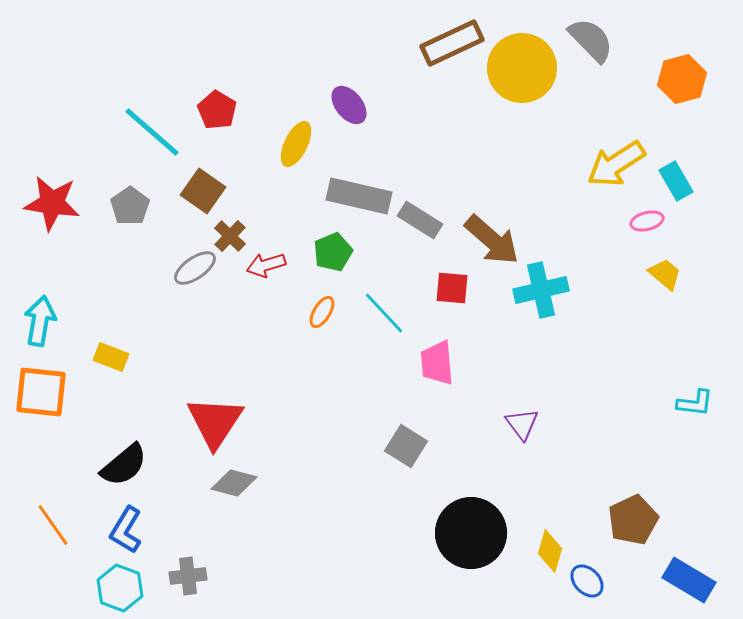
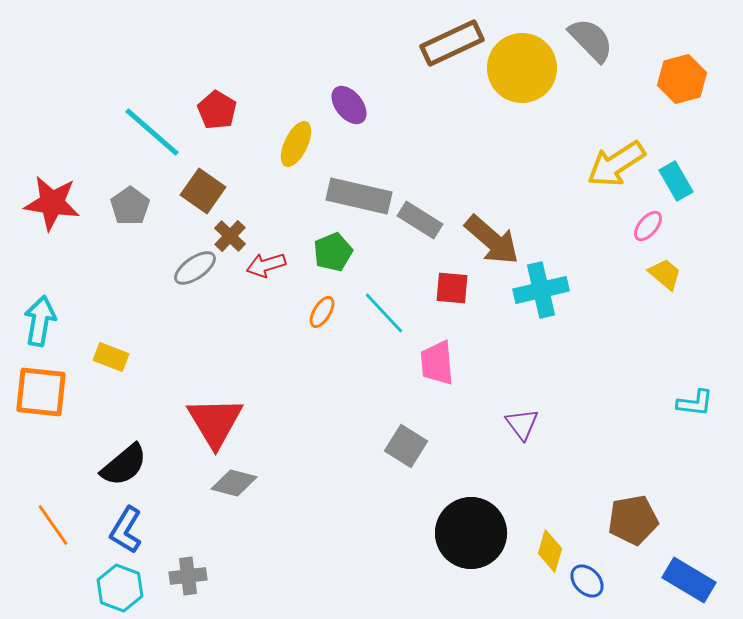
pink ellipse at (647, 221): moved 1 px right, 5 px down; rotated 36 degrees counterclockwise
red triangle at (215, 422): rotated 4 degrees counterclockwise
brown pentagon at (633, 520): rotated 15 degrees clockwise
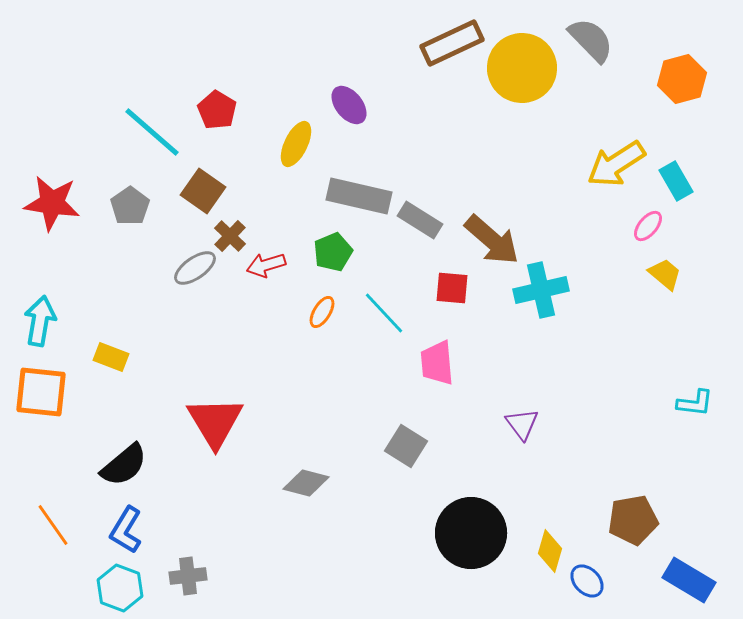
gray diamond at (234, 483): moved 72 px right
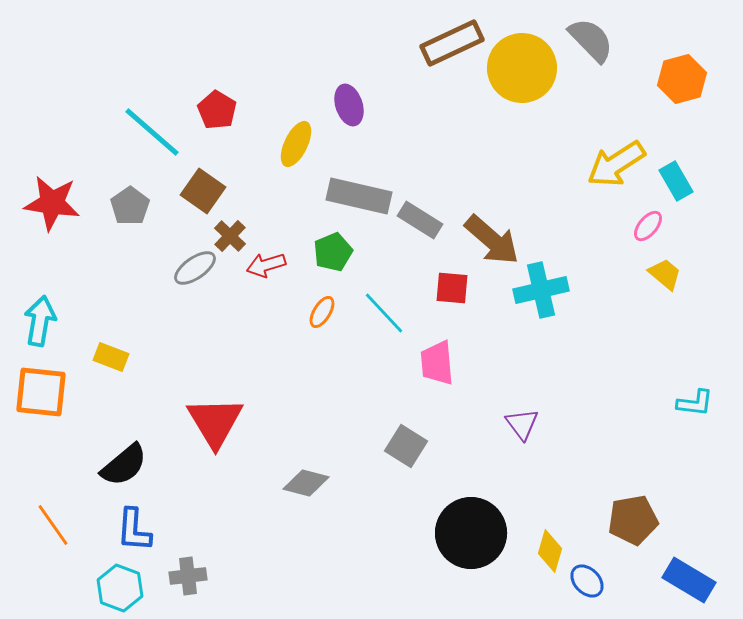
purple ellipse at (349, 105): rotated 21 degrees clockwise
blue L-shape at (126, 530): moved 8 px right; rotated 27 degrees counterclockwise
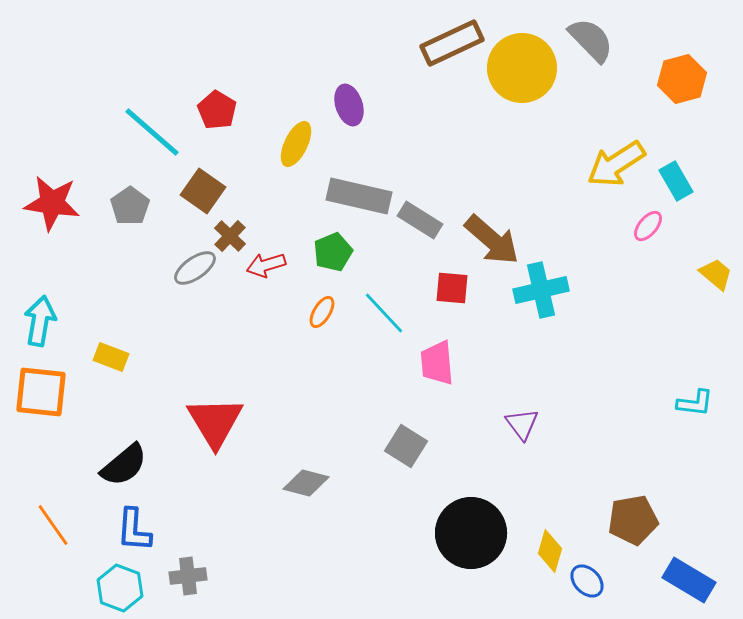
yellow trapezoid at (665, 274): moved 51 px right
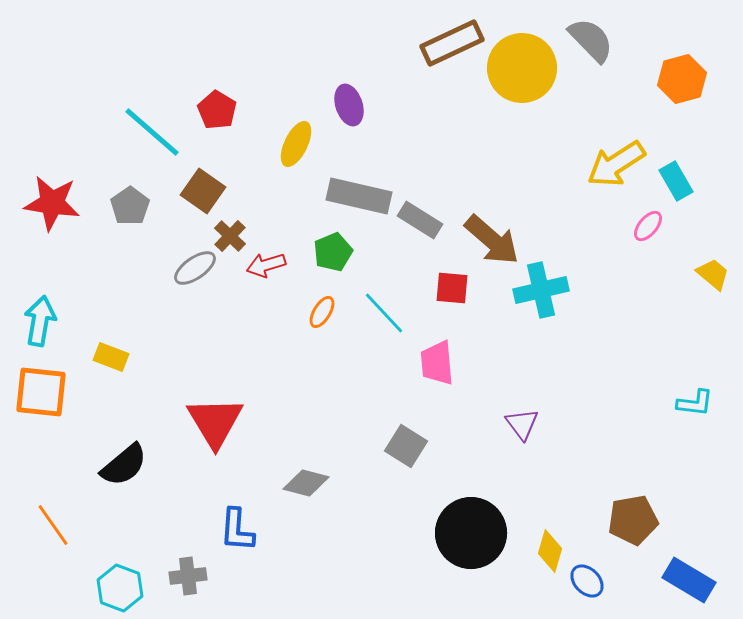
yellow trapezoid at (716, 274): moved 3 px left
blue L-shape at (134, 530): moved 103 px right
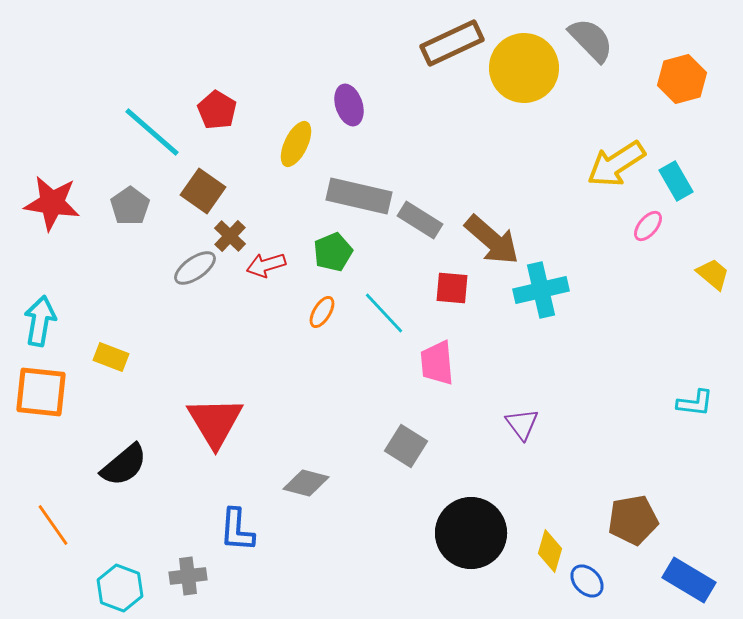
yellow circle at (522, 68): moved 2 px right
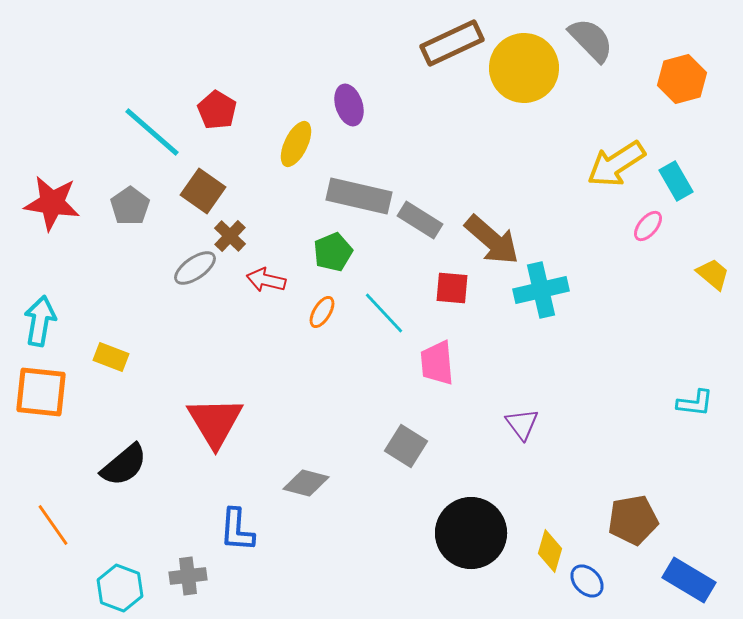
red arrow at (266, 265): moved 15 px down; rotated 30 degrees clockwise
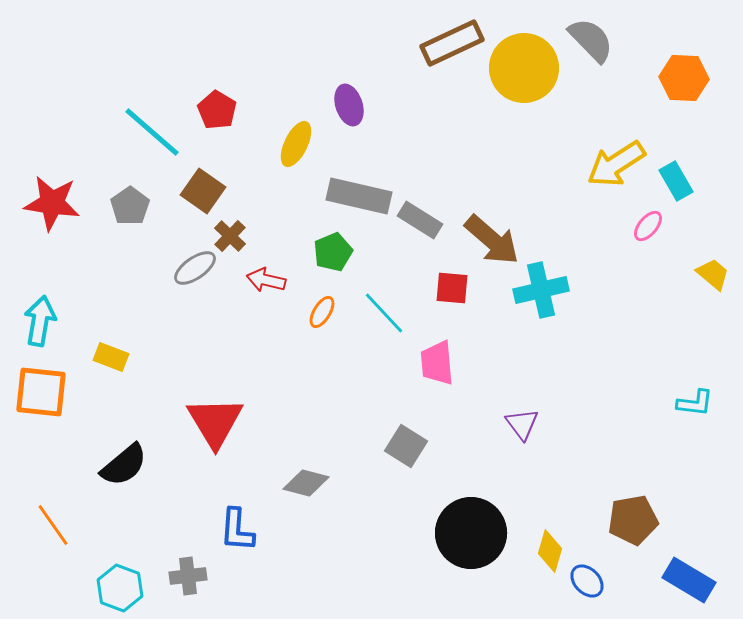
orange hexagon at (682, 79): moved 2 px right, 1 px up; rotated 18 degrees clockwise
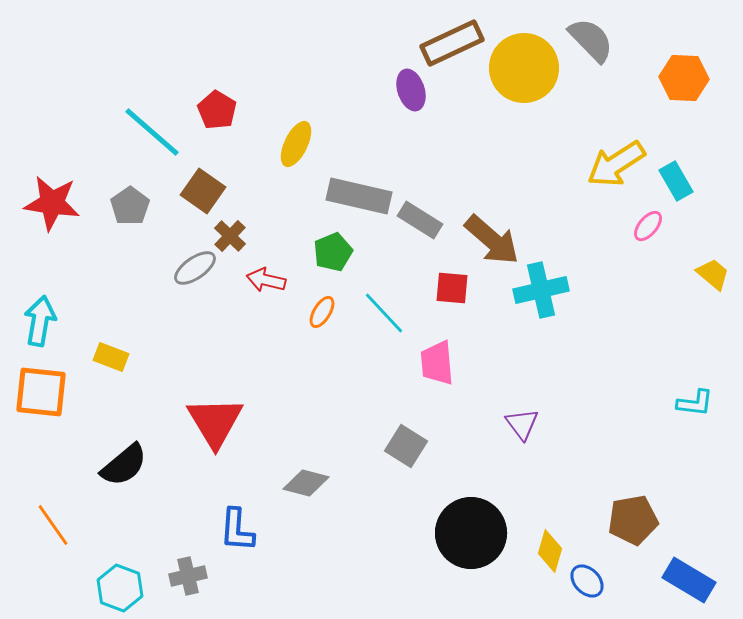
purple ellipse at (349, 105): moved 62 px right, 15 px up
gray cross at (188, 576): rotated 6 degrees counterclockwise
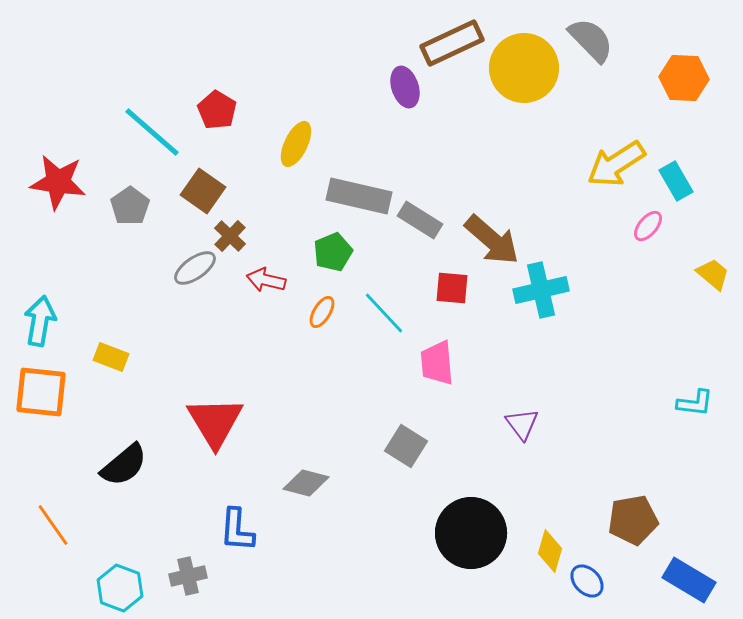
purple ellipse at (411, 90): moved 6 px left, 3 px up
red star at (52, 203): moved 6 px right, 21 px up
